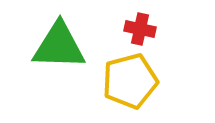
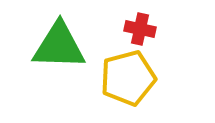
yellow pentagon: moved 2 px left, 3 px up
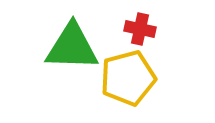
green triangle: moved 13 px right, 1 px down
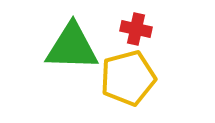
red cross: moved 4 px left
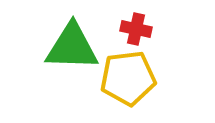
yellow pentagon: rotated 8 degrees clockwise
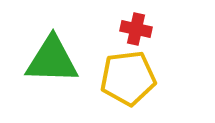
green triangle: moved 20 px left, 13 px down
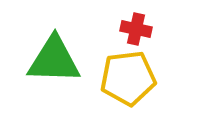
green triangle: moved 2 px right
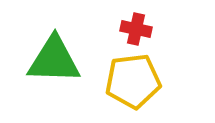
yellow pentagon: moved 5 px right, 3 px down
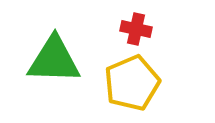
yellow pentagon: moved 1 px left, 2 px down; rotated 16 degrees counterclockwise
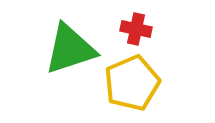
green triangle: moved 16 px right, 11 px up; rotated 20 degrees counterclockwise
